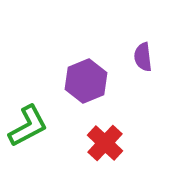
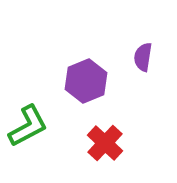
purple semicircle: rotated 16 degrees clockwise
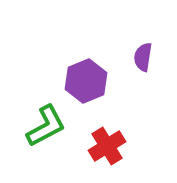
green L-shape: moved 18 px right
red cross: moved 2 px right, 3 px down; rotated 15 degrees clockwise
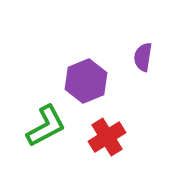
red cross: moved 9 px up
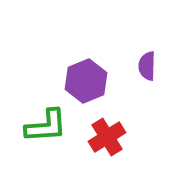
purple semicircle: moved 4 px right, 9 px down; rotated 8 degrees counterclockwise
green L-shape: rotated 24 degrees clockwise
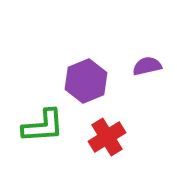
purple semicircle: rotated 76 degrees clockwise
green L-shape: moved 3 px left
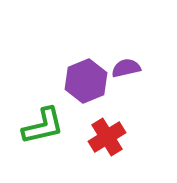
purple semicircle: moved 21 px left, 2 px down
green L-shape: rotated 9 degrees counterclockwise
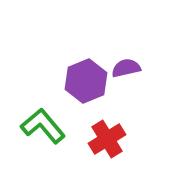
green L-shape: rotated 117 degrees counterclockwise
red cross: moved 2 px down
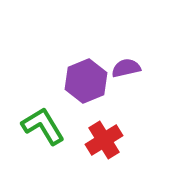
green L-shape: rotated 9 degrees clockwise
red cross: moved 3 px left, 1 px down
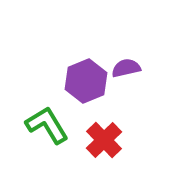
green L-shape: moved 4 px right, 1 px up
red cross: rotated 12 degrees counterclockwise
